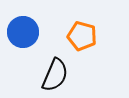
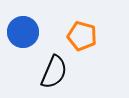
black semicircle: moved 1 px left, 3 px up
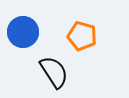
black semicircle: rotated 56 degrees counterclockwise
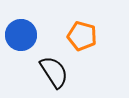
blue circle: moved 2 px left, 3 px down
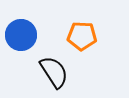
orange pentagon: rotated 12 degrees counterclockwise
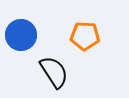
orange pentagon: moved 3 px right
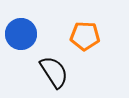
blue circle: moved 1 px up
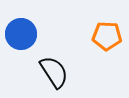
orange pentagon: moved 22 px right
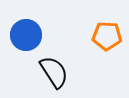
blue circle: moved 5 px right, 1 px down
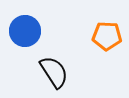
blue circle: moved 1 px left, 4 px up
